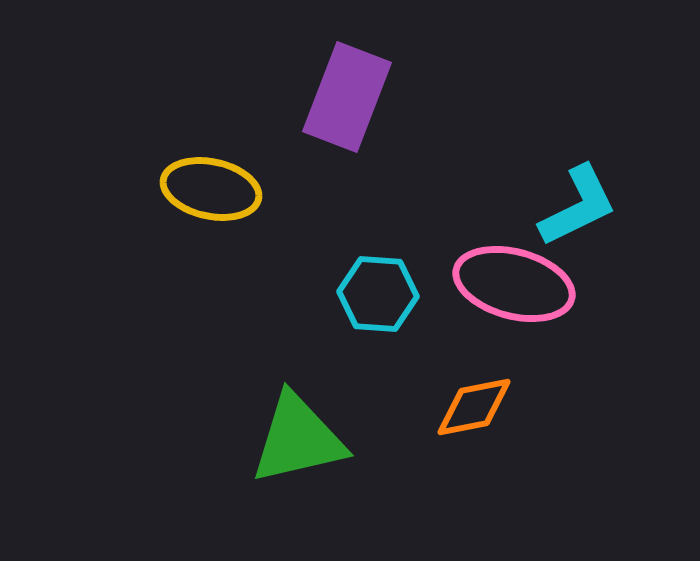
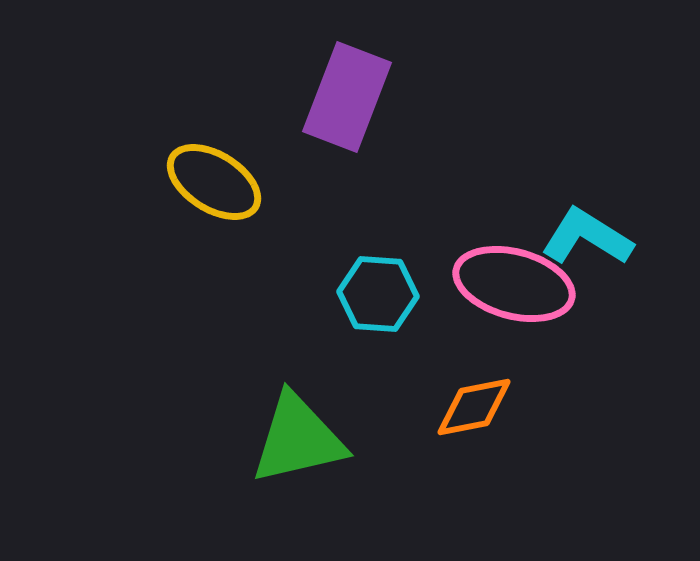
yellow ellipse: moved 3 px right, 7 px up; rotated 20 degrees clockwise
cyan L-shape: moved 9 px right, 31 px down; rotated 122 degrees counterclockwise
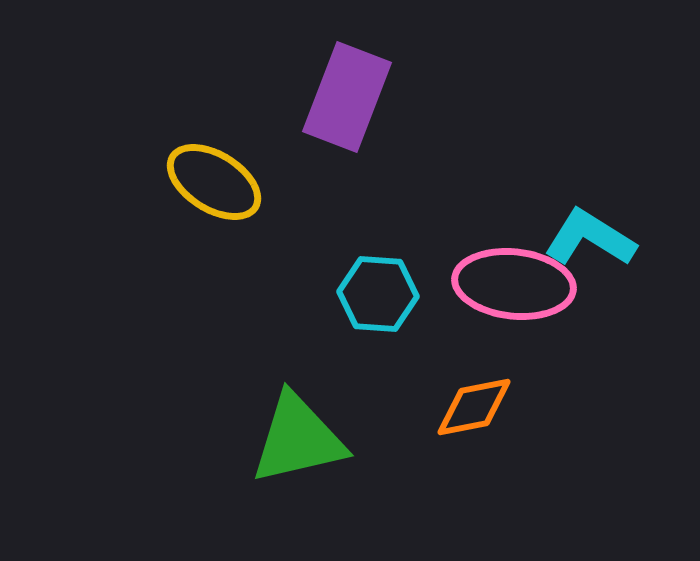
cyan L-shape: moved 3 px right, 1 px down
pink ellipse: rotated 9 degrees counterclockwise
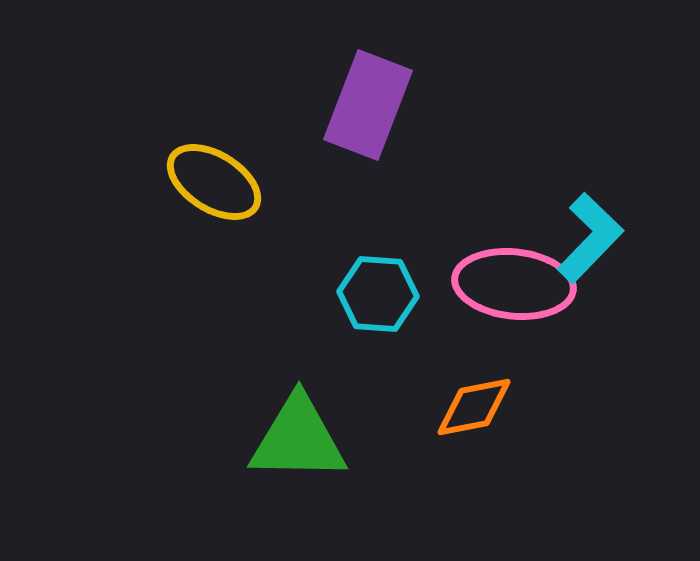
purple rectangle: moved 21 px right, 8 px down
cyan L-shape: rotated 102 degrees clockwise
green triangle: rotated 14 degrees clockwise
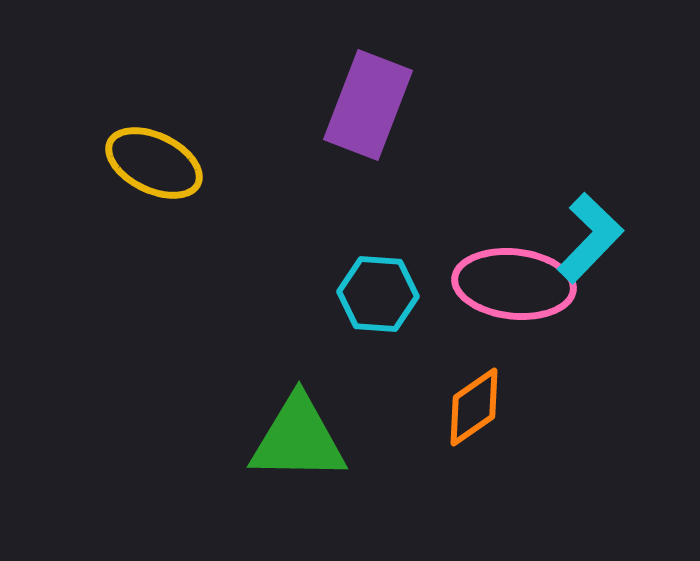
yellow ellipse: moved 60 px left, 19 px up; rotated 6 degrees counterclockwise
orange diamond: rotated 24 degrees counterclockwise
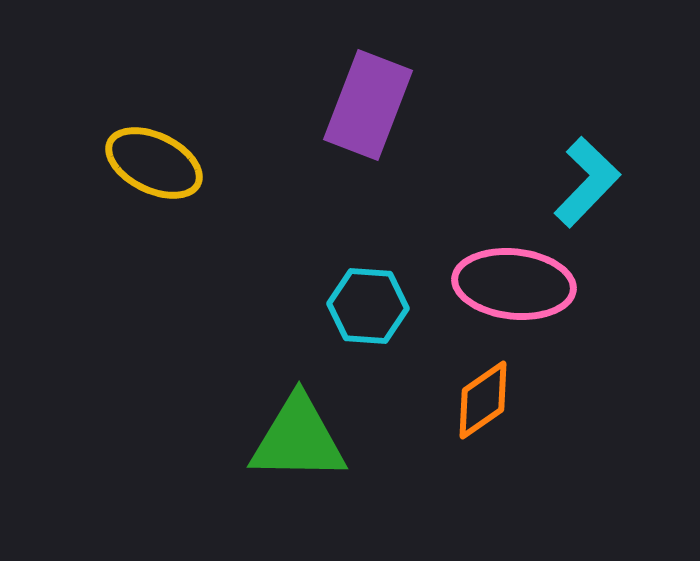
cyan L-shape: moved 3 px left, 56 px up
cyan hexagon: moved 10 px left, 12 px down
orange diamond: moved 9 px right, 7 px up
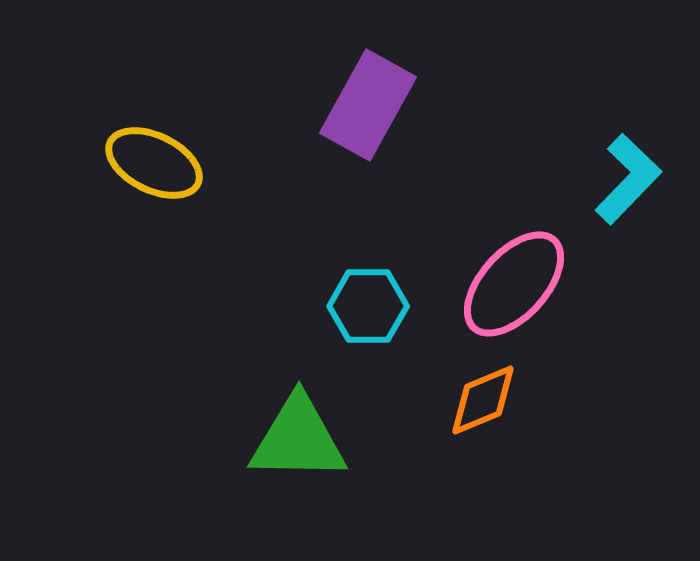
purple rectangle: rotated 8 degrees clockwise
cyan L-shape: moved 41 px right, 3 px up
pink ellipse: rotated 54 degrees counterclockwise
cyan hexagon: rotated 4 degrees counterclockwise
orange diamond: rotated 12 degrees clockwise
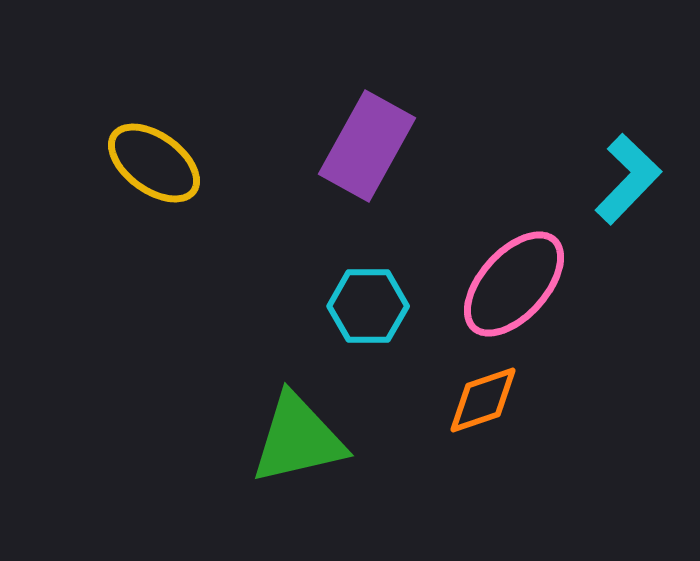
purple rectangle: moved 1 px left, 41 px down
yellow ellipse: rotated 10 degrees clockwise
orange diamond: rotated 4 degrees clockwise
green triangle: rotated 14 degrees counterclockwise
